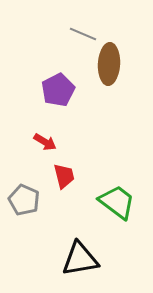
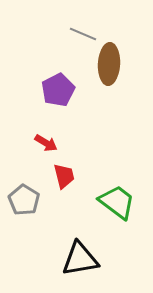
red arrow: moved 1 px right, 1 px down
gray pentagon: rotated 8 degrees clockwise
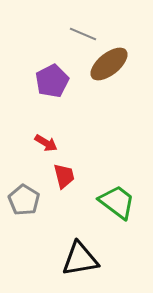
brown ellipse: rotated 48 degrees clockwise
purple pentagon: moved 6 px left, 9 px up
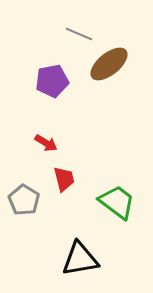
gray line: moved 4 px left
purple pentagon: rotated 16 degrees clockwise
red trapezoid: moved 3 px down
